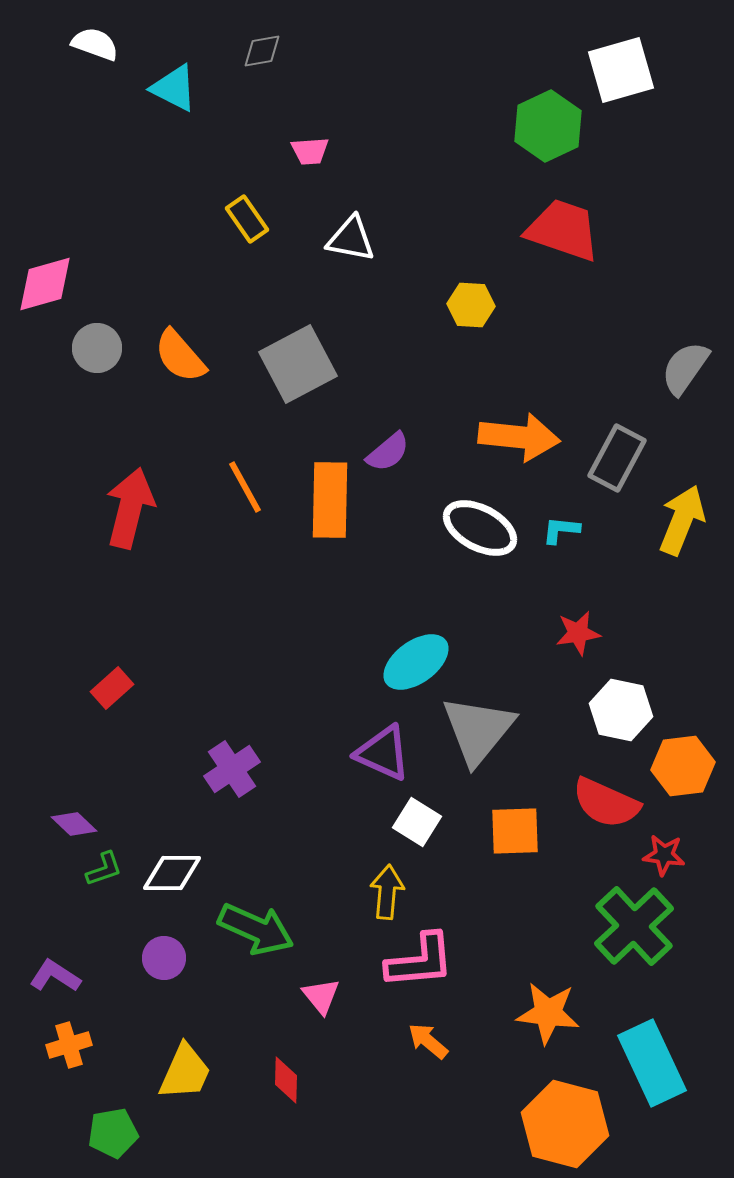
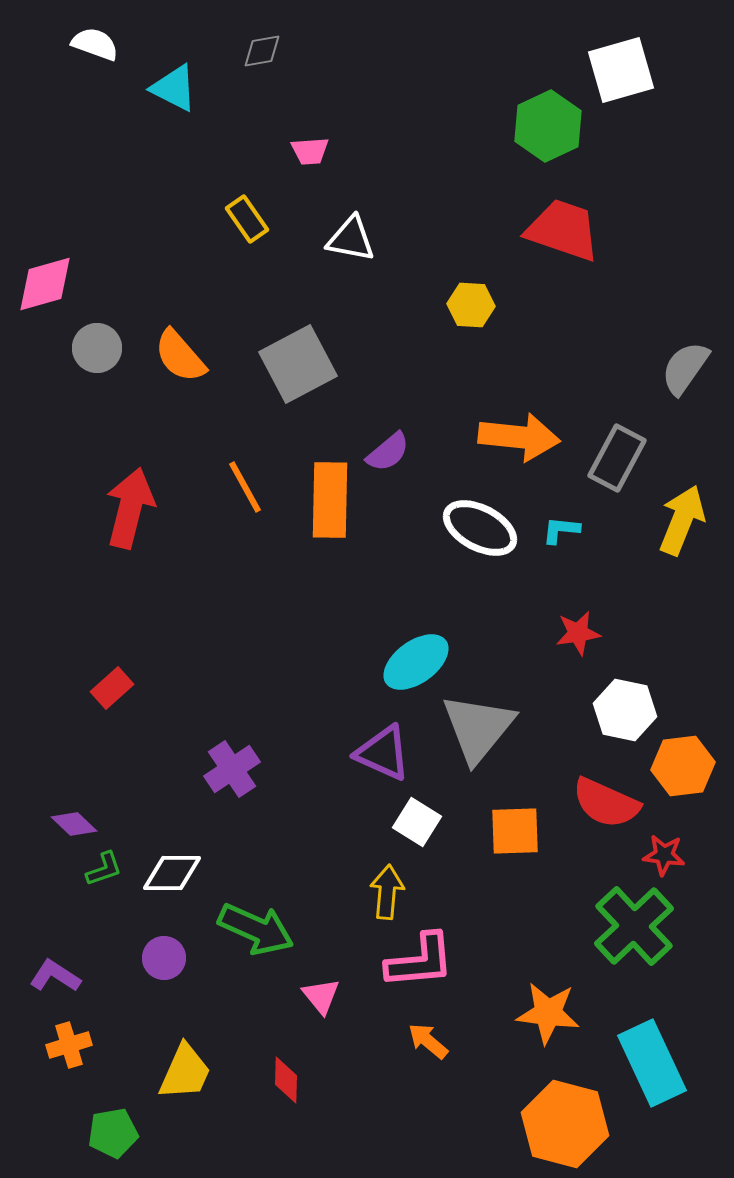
white hexagon at (621, 710): moved 4 px right
gray triangle at (478, 730): moved 2 px up
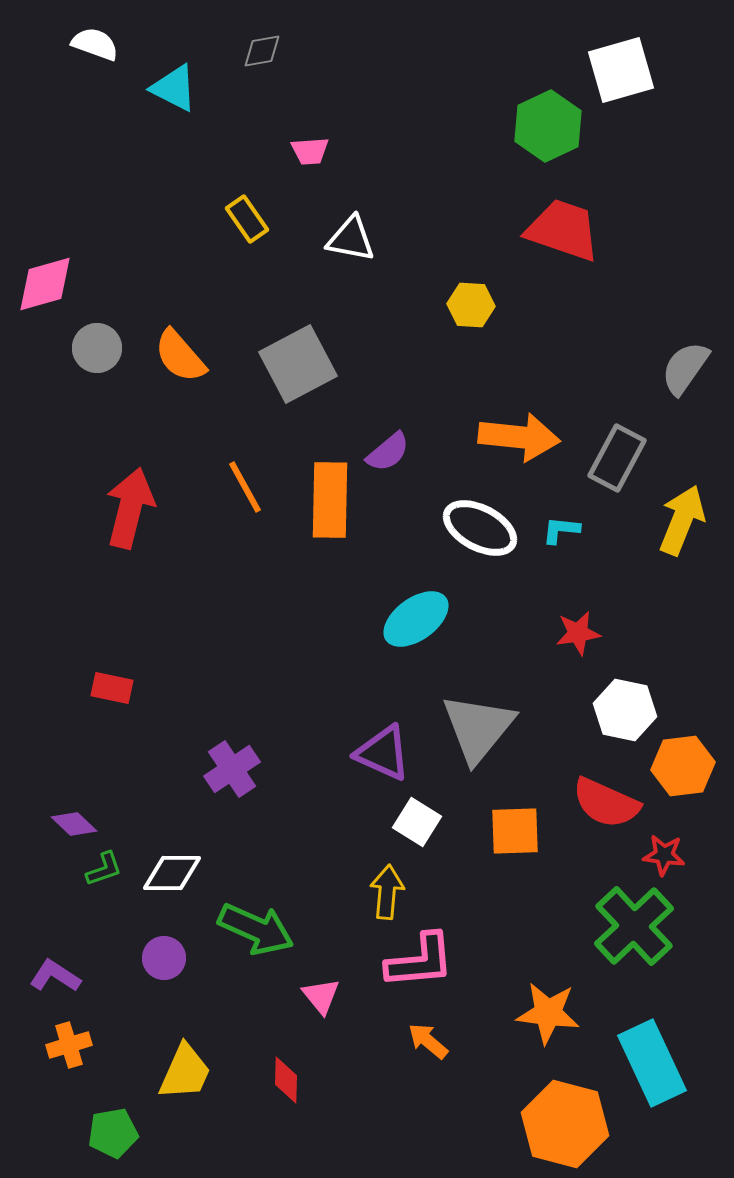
cyan ellipse at (416, 662): moved 43 px up
red rectangle at (112, 688): rotated 54 degrees clockwise
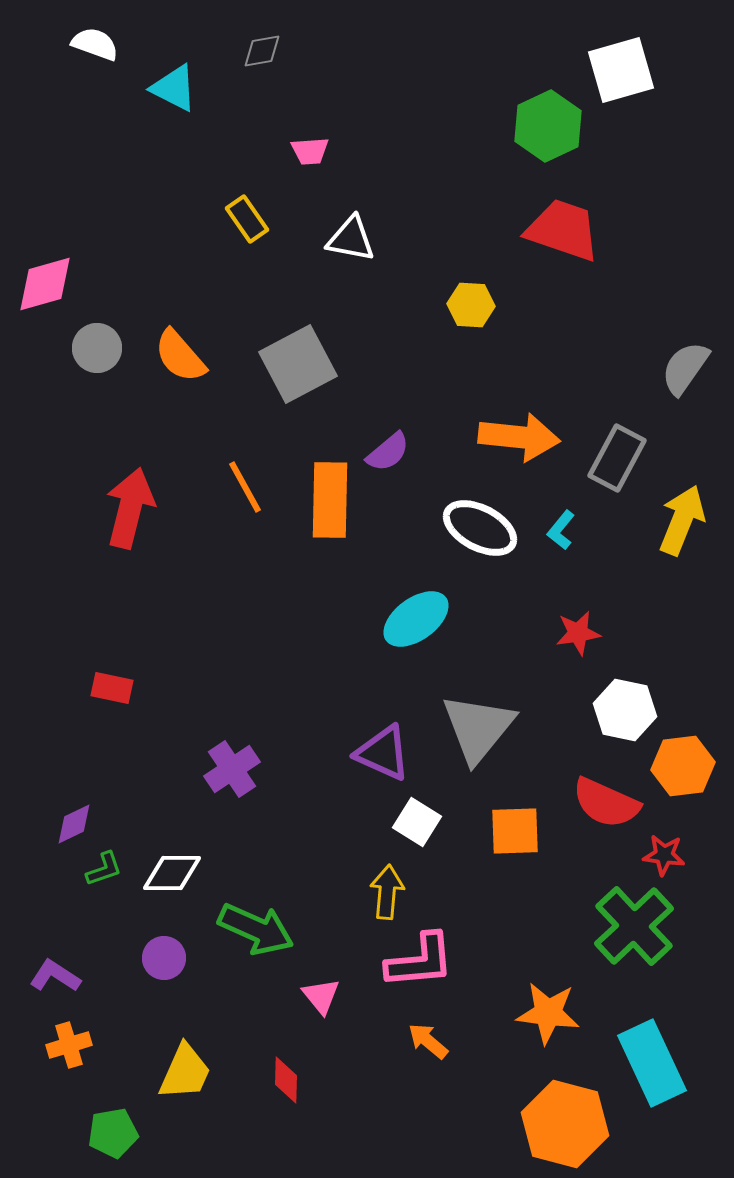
cyan L-shape at (561, 530): rotated 57 degrees counterclockwise
purple diamond at (74, 824): rotated 69 degrees counterclockwise
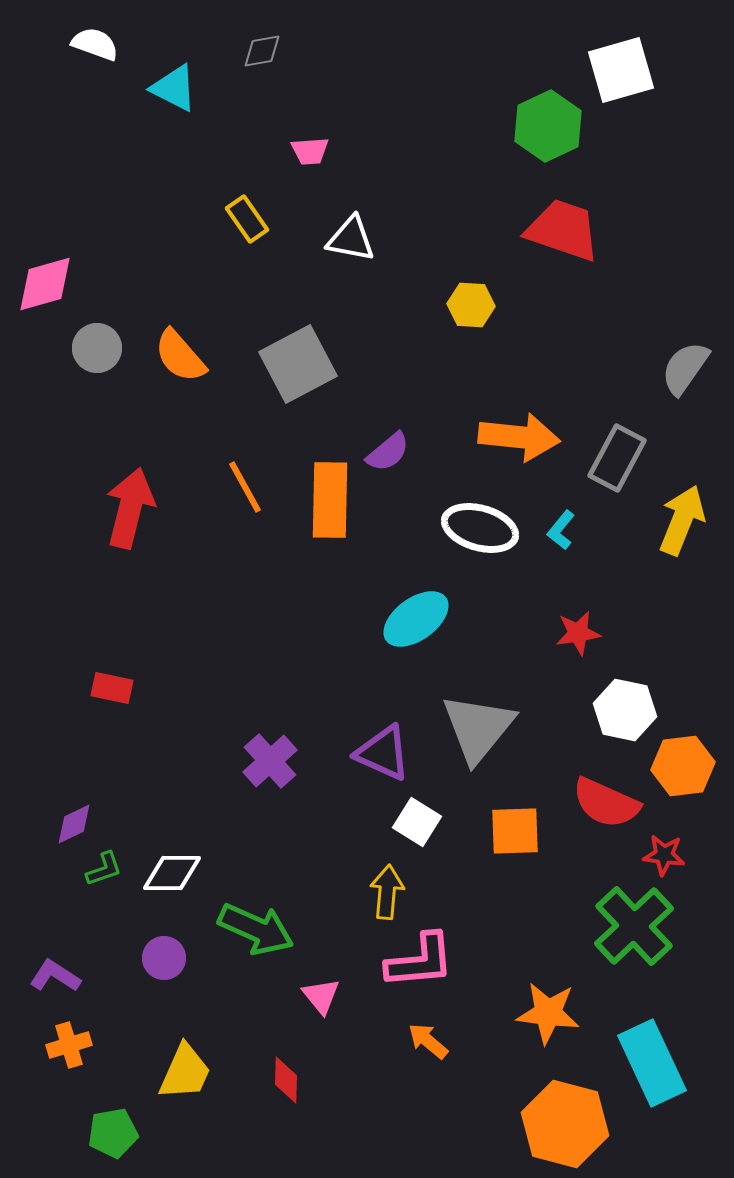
white ellipse at (480, 528): rotated 12 degrees counterclockwise
purple cross at (232, 769): moved 38 px right, 8 px up; rotated 8 degrees counterclockwise
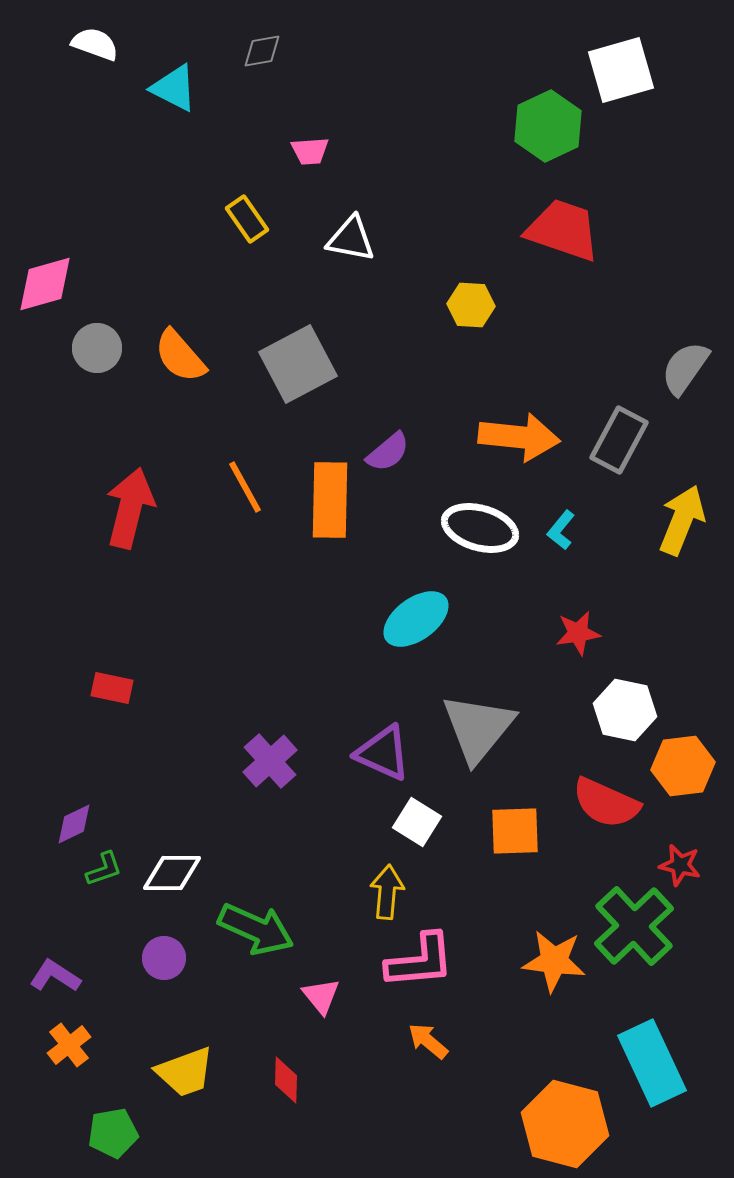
gray rectangle at (617, 458): moved 2 px right, 18 px up
red star at (664, 855): moved 16 px right, 10 px down; rotated 6 degrees clockwise
orange star at (548, 1013): moved 6 px right, 52 px up
orange cross at (69, 1045): rotated 21 degrees counterclockwise
yellow trapezoid at (185, 1072): rotated 46 degrees clockwise
